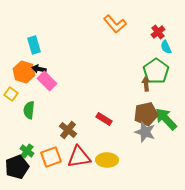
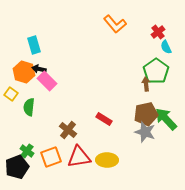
green semicircle: moved 3 px up
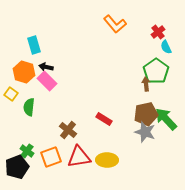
black arrow: moved 7 px right, 2 px up
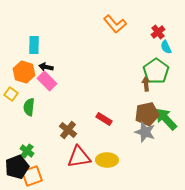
cyan rectangle: rotated 18 degrees clockwise
brown pentagon: moved 1 px right
orange square: moved 19 px left, 19 px down
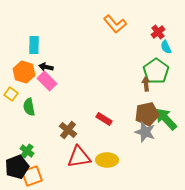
green semicircle: rotated 18 degrees counterclockwise
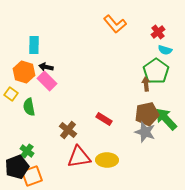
cyan semicircle: moved 1 px left, 3 px down; rotated 48 degrees counterclockwise
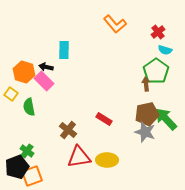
cyan rectangle: moved 30 px right, 5 px down
pink rectangle: moved 3 px left
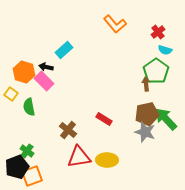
cyan rectangle: rotated 48 degrees clockwise
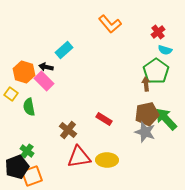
orange L-shape: moved 5 px left
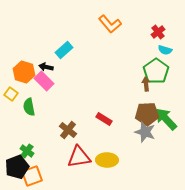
brown pentagon: rotated 10 degrees clockwise
